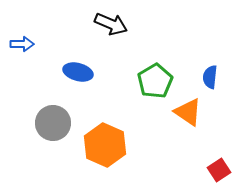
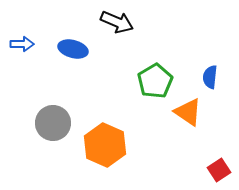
black arrow: moved 6 px right, 2 px up
blue ellipse: moved 5 px left, 23 px up
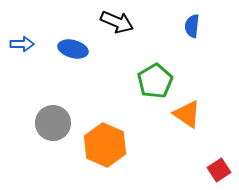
blue semicircle: moved 18 px left, 51 px up
orange triangle: moved 1 px left, 2 px down
